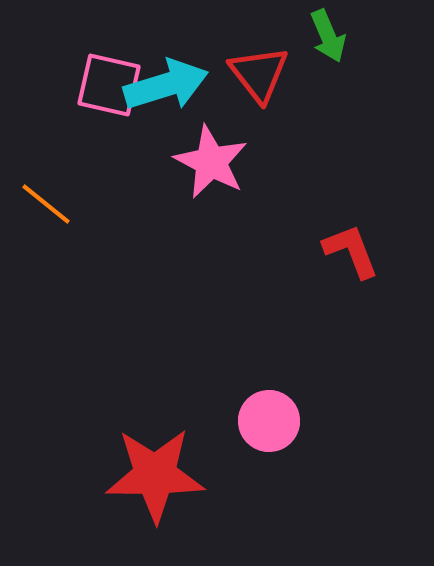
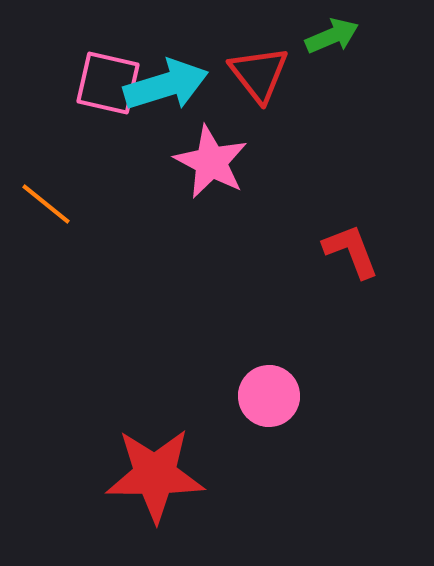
green arrow: moved 4 px right; rotated 90 degrees counterclockwise
pink square: moved 1 px left, 2 px up
pink circle: moved 25 px up
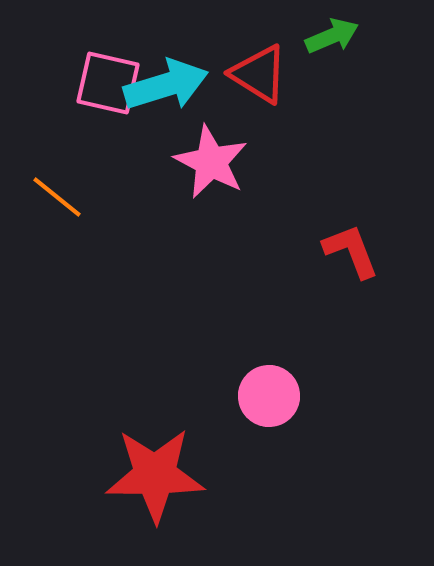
red triangle: rotated 20 degrees counterclockwise
orange line: moved 11 px right, 7 px up
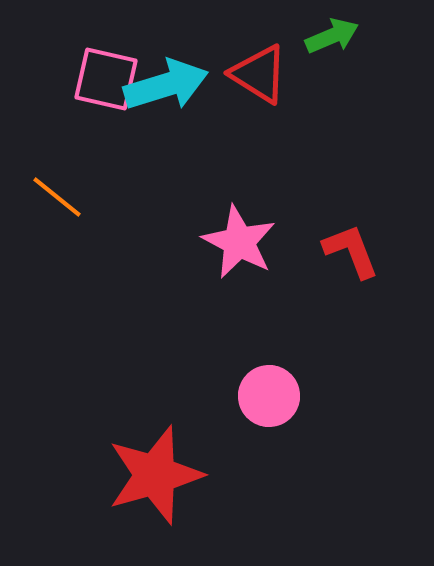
pink square: moved 2 px left, 4 px up
pink star: moved 28 px right, 80 px down
red star: rotated 16 degrees counterclockwise
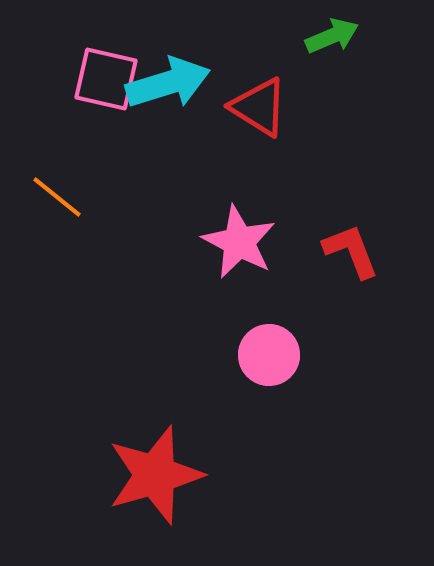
red triangle: moved 33 px down
cyan arrow: moved 2 px right, 2 px up
pink circle: moved 41 px up
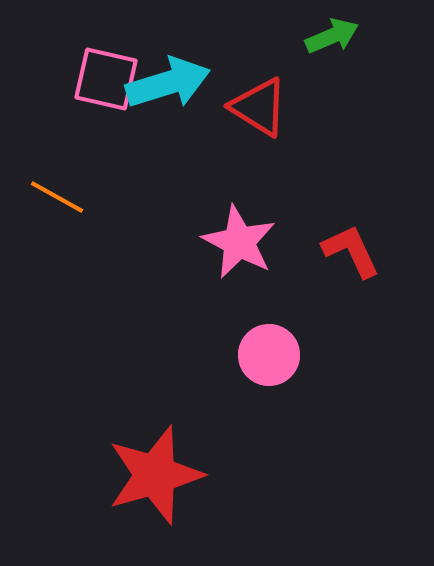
orange line: rotated 10 degrees counterclockwise
red L-shape: rotated 4 degrees counterclockwise
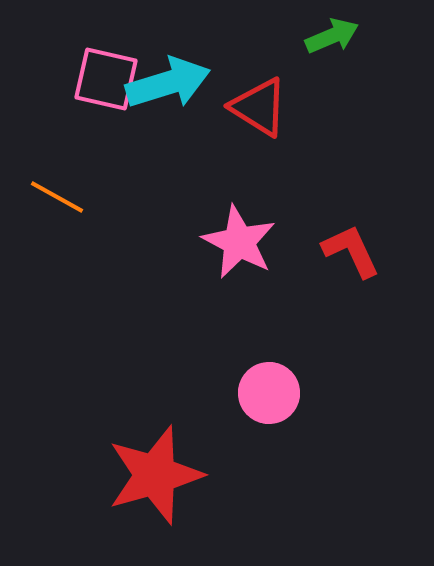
pink circle: moved 38 px down
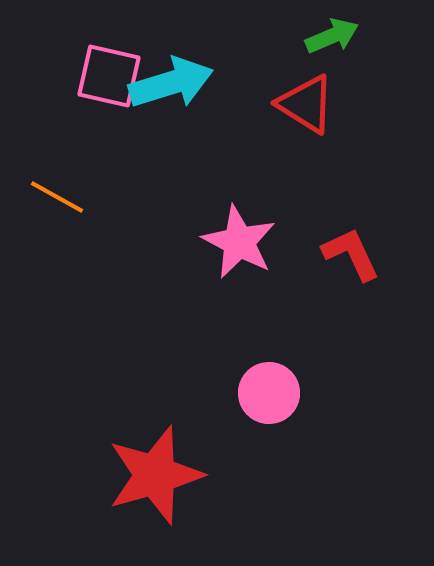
pink square: moved 3 px right, 3 px up
cyan arrow: moved 3 px right
red triangle: moved 47 px right, 3 px up
red L-shape: moved 3 px down
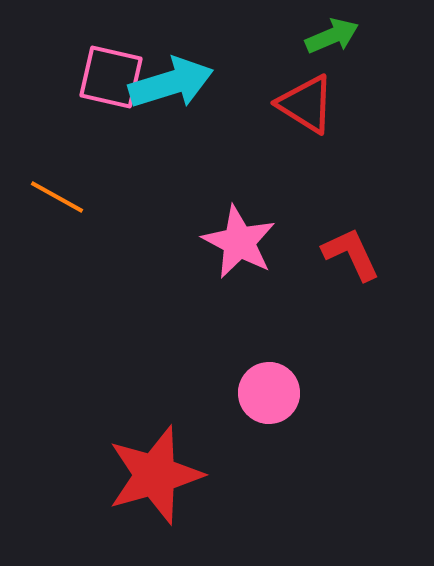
pink square: moved 2 px right, 1 px down
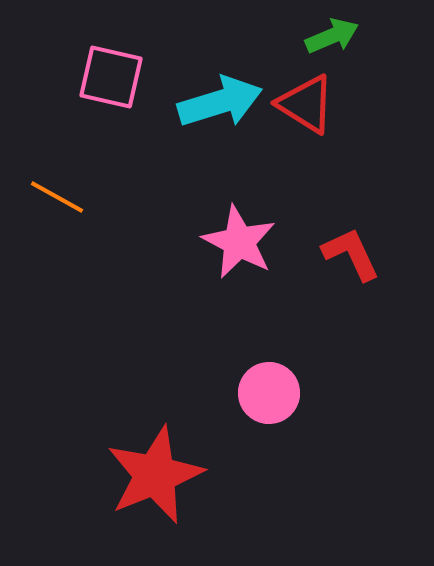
cyan arrow: moved 49 px right, 19 px down
red star: rotated 6 degrees counterclockwise
